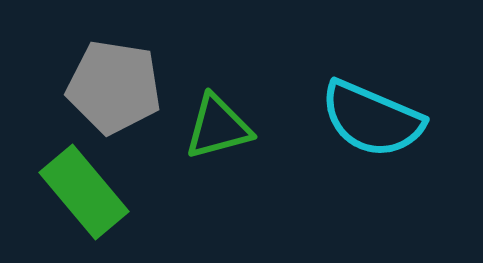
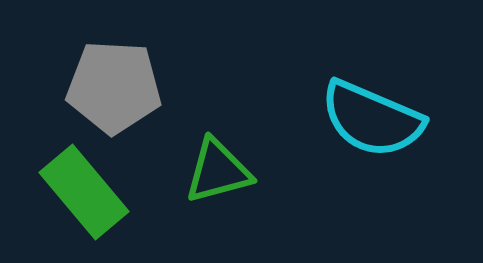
gray pentagon: rotated 6 degrees counterclockwise
green triangle: moved 44 px down
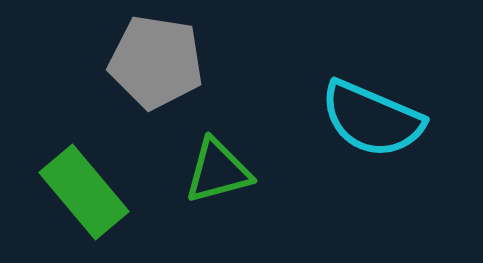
gray pentagon: moved 42 px right, 25 px up; rotated 6 degrees clockwise
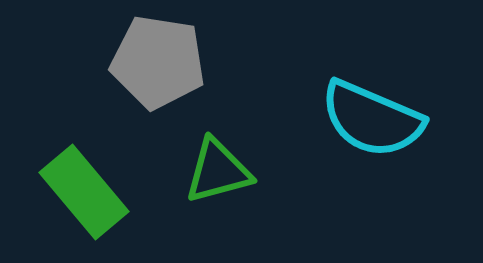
gray pentagon: moved 2 px right
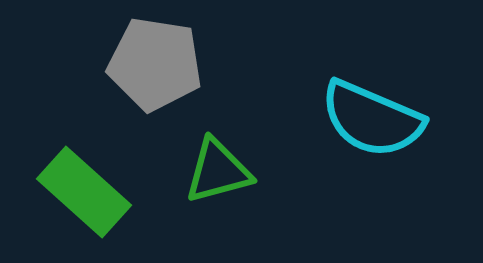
gray pentagon: moved 3 px left, 2 px down
green rectangle: rotated 8 degrees counterclockwise
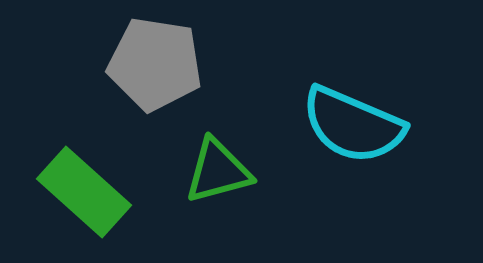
cyan semicircle: moved 19 px left, 6 px down
